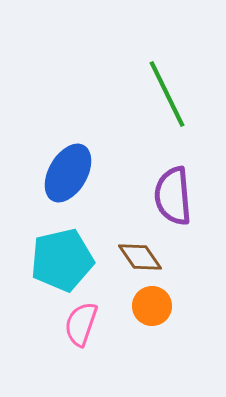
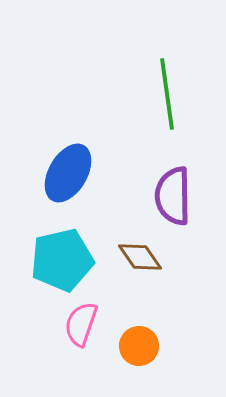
green line: rotated 18 degrees clockwise
purple semicircle: rotated 4 degrees clockwise
orange circle: moved 13 px left, 40 px down
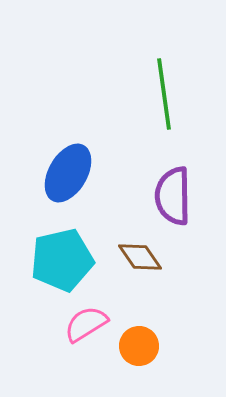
green line: moved 3 px left
pink semicircle: moved 5 px right; rotated 39 degrees clockwise
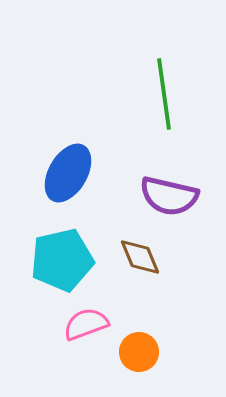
purple semicircle: moved 4 px left; rotated 76 degrees counterclockwise
brown diamond: rotated 12 degrees clockwise
pink semicircle: rotated 12 degrees clockwise
orange circle: moved 6 px down
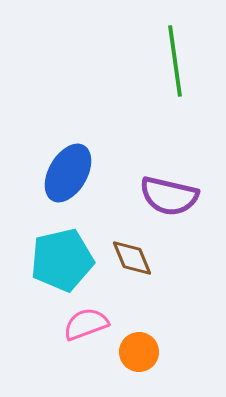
green line: moved 11 px right, 33 px up
brown diamond: moved 8 px left, 1 px down
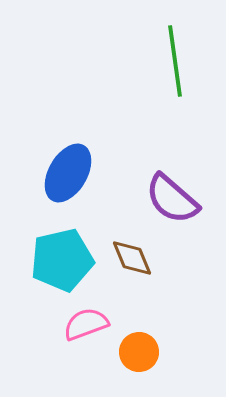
purple semicircle: moved 3 px right, 3 px down; rotated 28 degrees clockwise
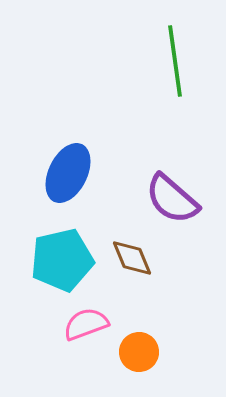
blue ellipse: rotated 4 degrees counterclockwise
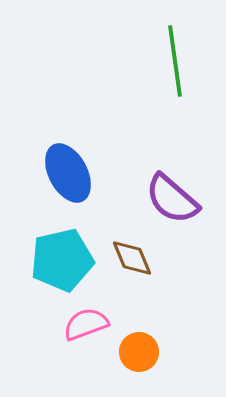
blue ellipse: rotated 54 degrees counterclockwise
